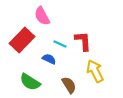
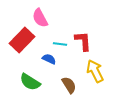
pink semicircle: moved 2 px left, 2 px down
cyan line: rotated 16 degrees counterclockwise
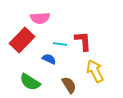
pink semicircle: rotated 66 degrees counterclockwise
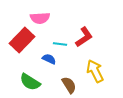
red L-shape: moved 1 px right, 4 px up; rotated 60 degrees clockwise
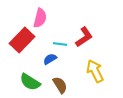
pink semicircle: rotated 72 degrees counterclockwise
blue semicircle: moved 1 px right; rotated 56 degrees counterclockwise
brown semicircle: moved 9 px left
